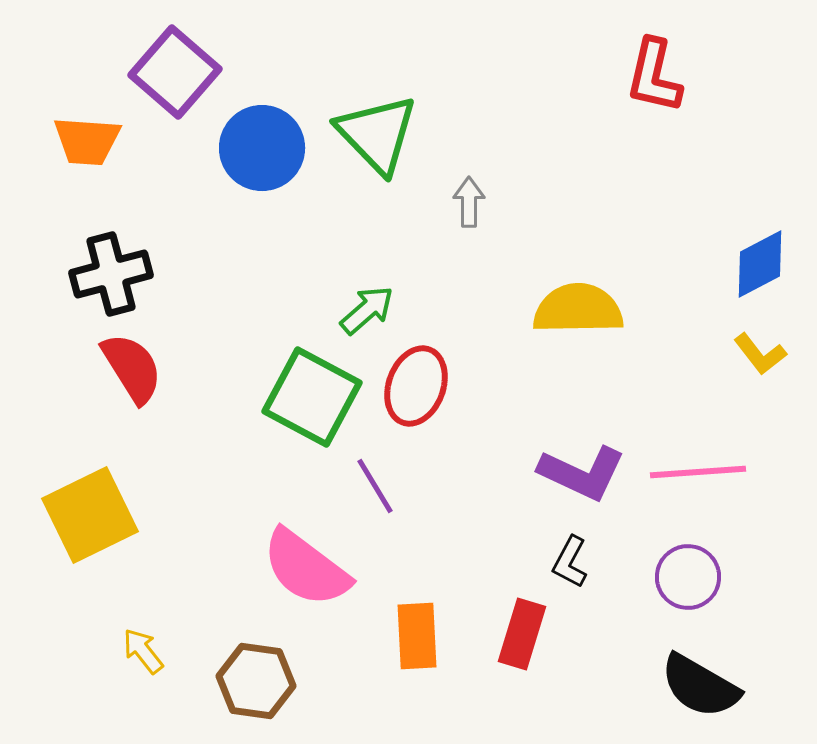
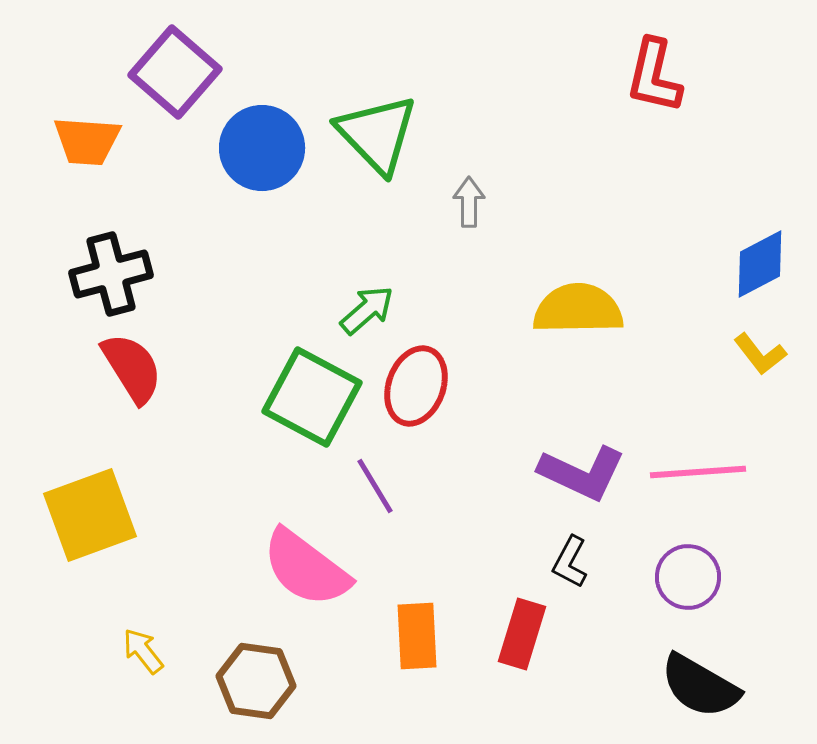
yellow square: rotated 6 degrees clockwise
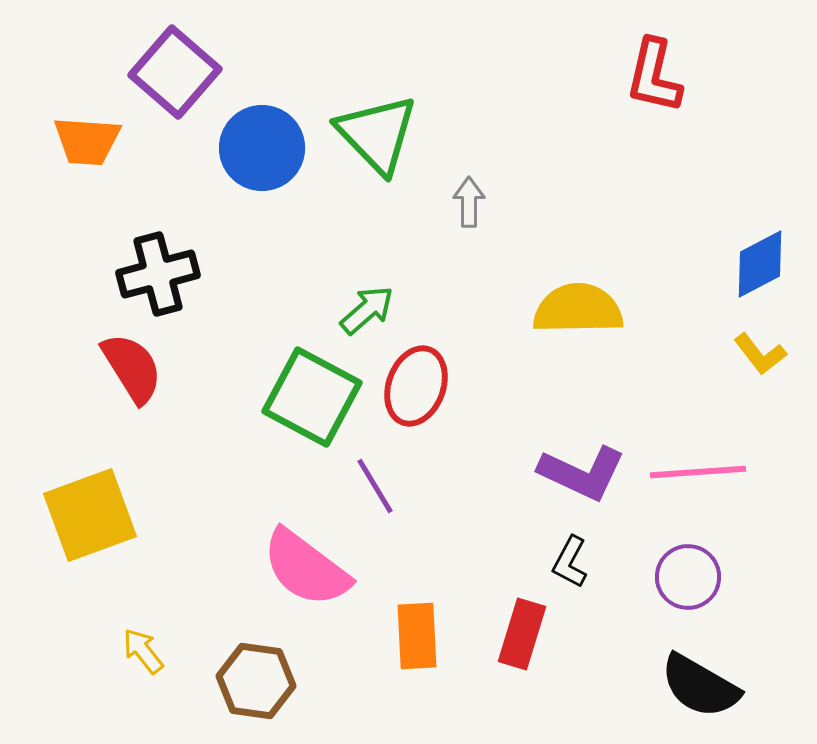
black cross: moved 47 px right
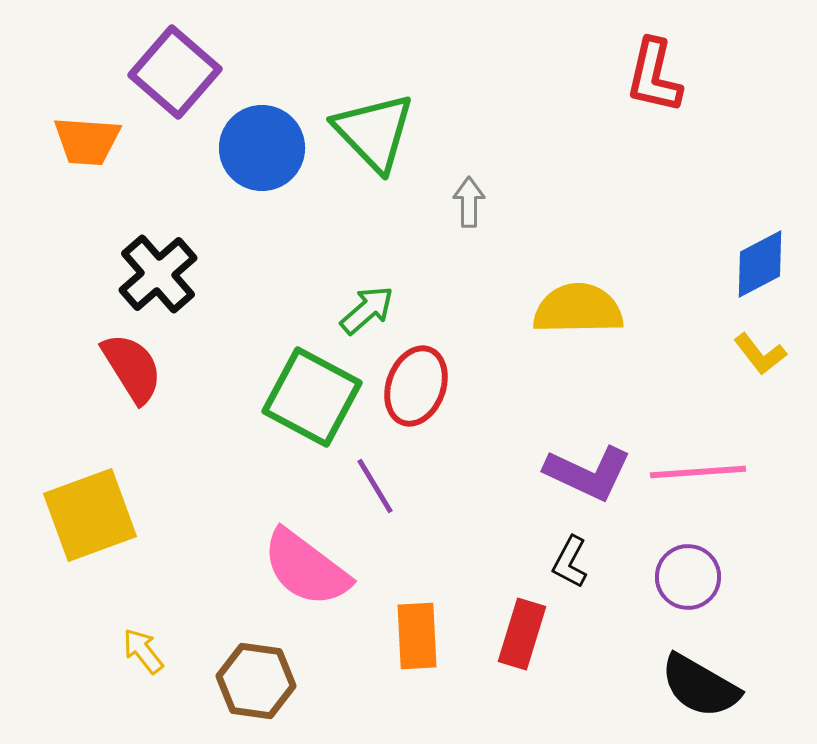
green triangle: moved 3 px left, 2 px up
black cross: rotated 26 degrees counterclockwise
purple L-shape: moved 6 px right
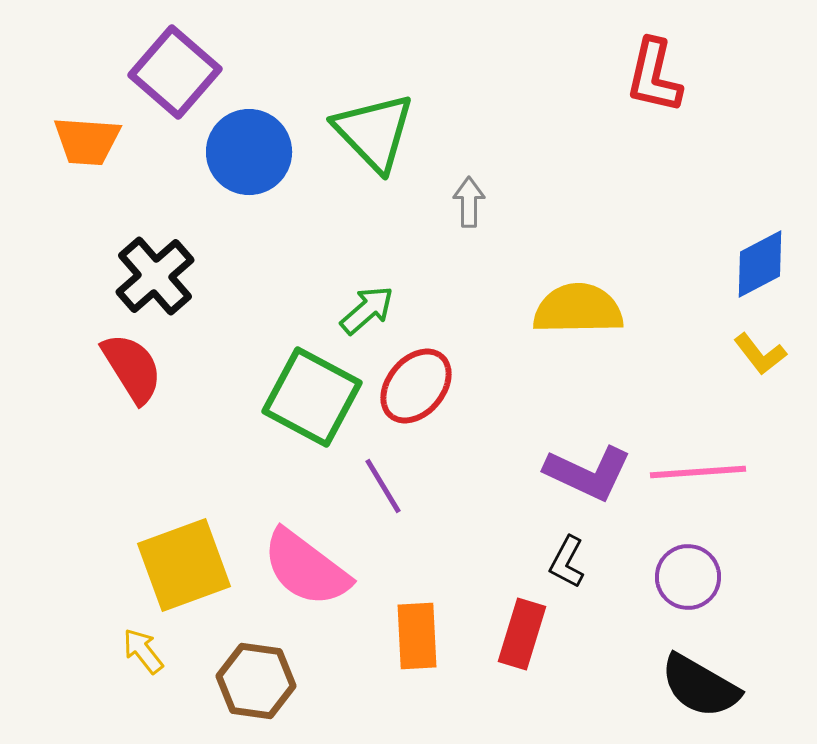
blue circle: moved 13 px left, 4 px down
black cross: moved 3 px left, 2 px down
red ellipse: rotated 20 degrees clockwise
purple line: moved 8 px right
yellow square: moved 94 px right, 50 px down
black L-shape: moved 3 px left
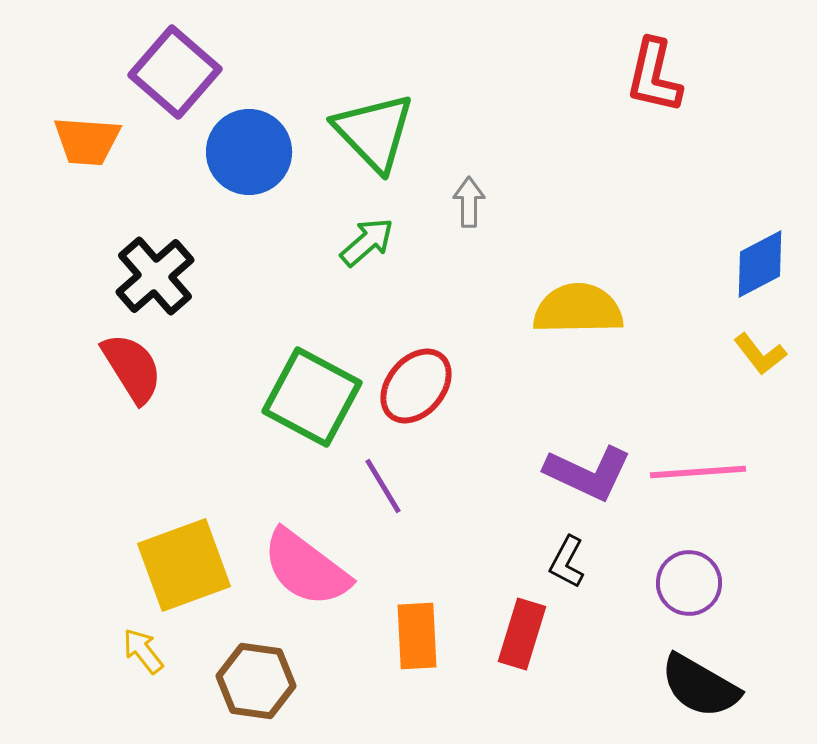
green arrow: moved 68 px up
purple circle: moved 1 px right, 6 px down
